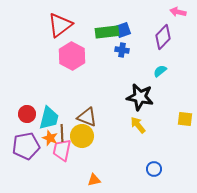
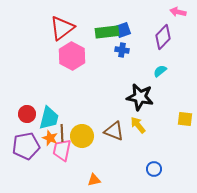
red triangle: moved 2 px right, 3 px down
brown triangle: moved 27 px right, 14 px down
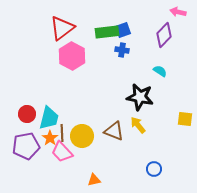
purple diamond: moved 1 px right, 2 px up
cyan semicircle: rotated 72 degrees clockwise
orange star: rotated 14 degrees clockwise
pink trapezoid: moved 2 px down; rotated 55 degrees counterclockwise
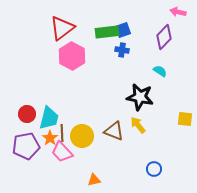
purple diamond: moved 2 px down
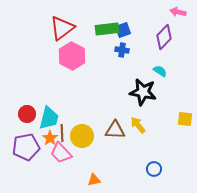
green rectangle: moved 3 px up
black star: moved 3 px right, 5 px up
brown triangle: moved 1 px right, 1 px up; rotated 20 degrees counterclockwise
purple pentagon: moved 1 px down
pink trapezoid: moved 1 px left, 1 px down
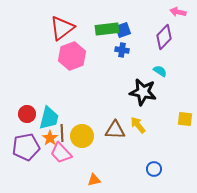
pink hexagon: rotated 12 degrees clockwise
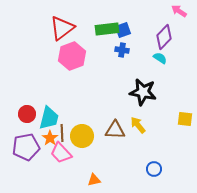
pink arrow: moved 1 px right, 1 px up; rotated 21 degrees clockwise
cyan semicircle: moved 13 px up
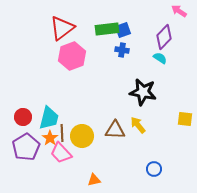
red circle: moved 4 px left, 3 px down
purple pentagon: rotated 20 degrees counterclockwise
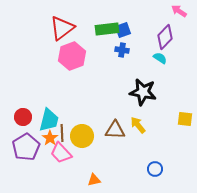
purple diamond: moved 1 px right
cyan trapezoid: moved 2 px down
blue circle: moved 1 px right
